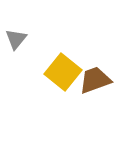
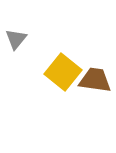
brown trapezoid: rotated 28 degrees clockwise
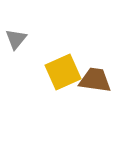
yellow square: rotated 27 degrees clockwise
